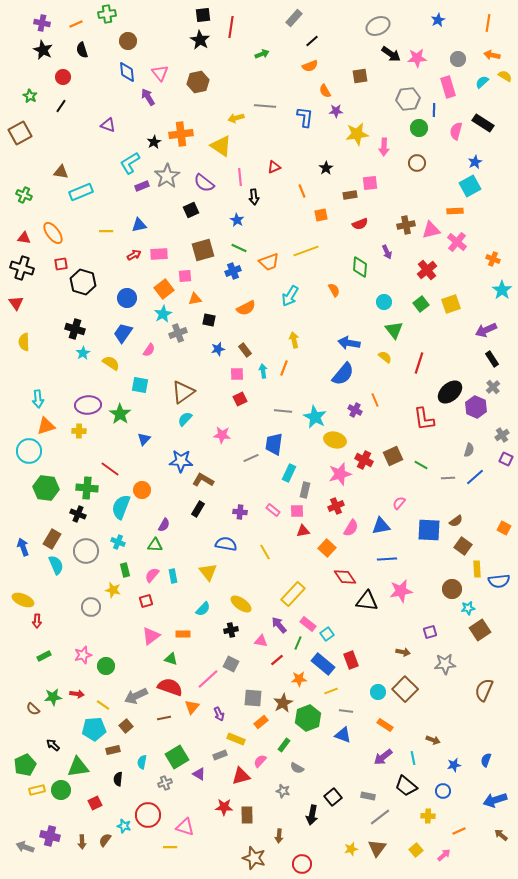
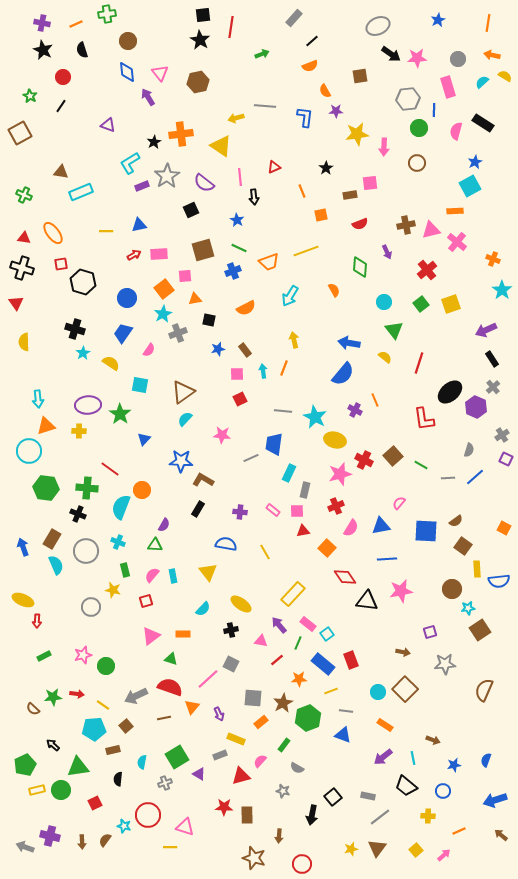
brown square at (393, 456): rotated 18 degrees counterclockwise
blue square at (429, 530): moved 3 px left, 1 px down
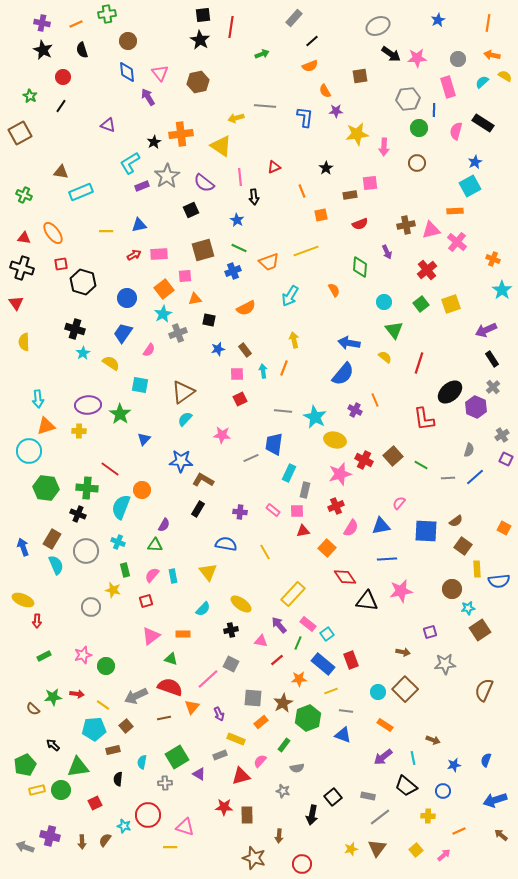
gray semicircle at (297, 768): rotated 40 degrees counterclockwise
gray cross at (165, 783): rotated 16 degrees clockwise
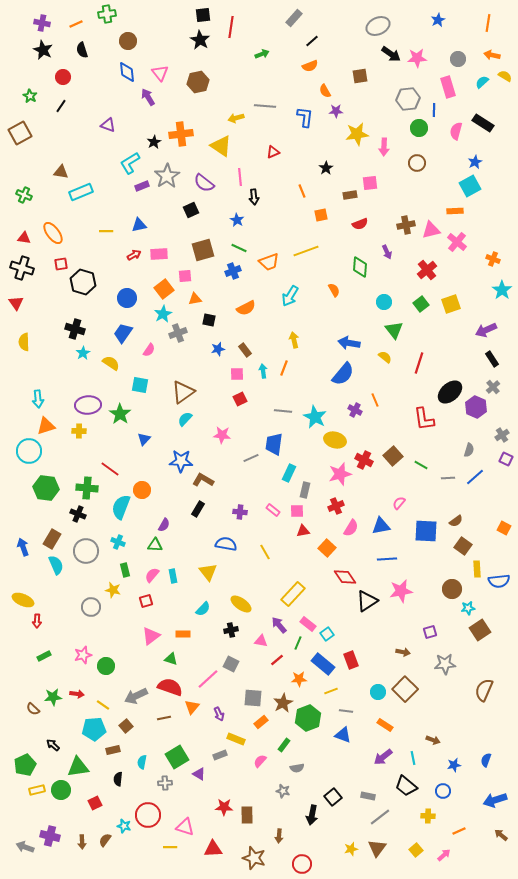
red triangle at (274, 167): moved 1 px left, 15 px up
black triangle at (367, 601): rotated 40 degrees counterclockwise
red triangle at (241, 776): moved 28 px left, 73 px down; rotated 12 degrees clockwise
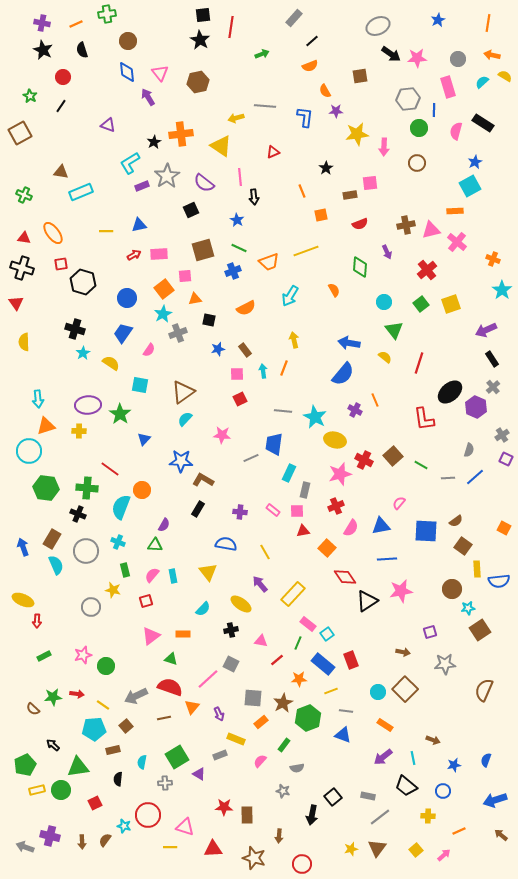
purple arrow at (279, 625): moved 19 px left, 41 px up
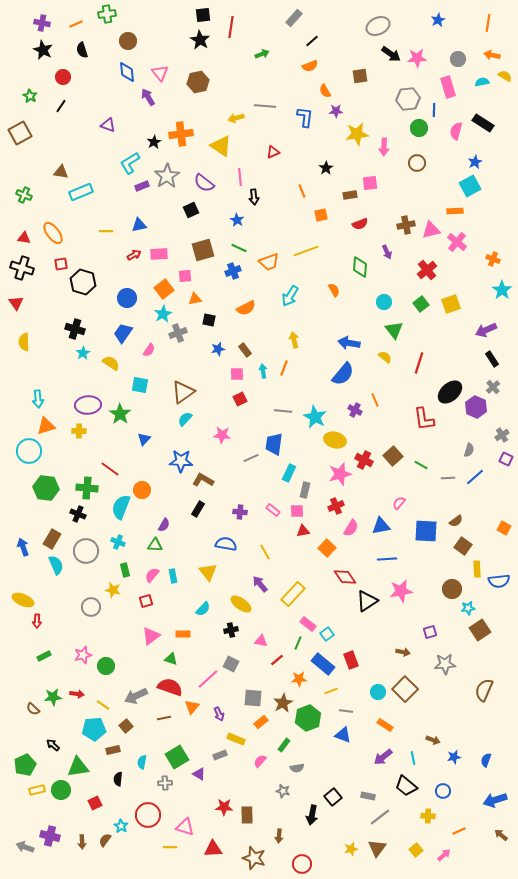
cyan semicircle at (482, 82): rotated 32 degrees clockwise
blue star at (454, 765): moved 8 px up
cyan star at (124, 826): moved 3 px left; rotated 16 degrees clockwise
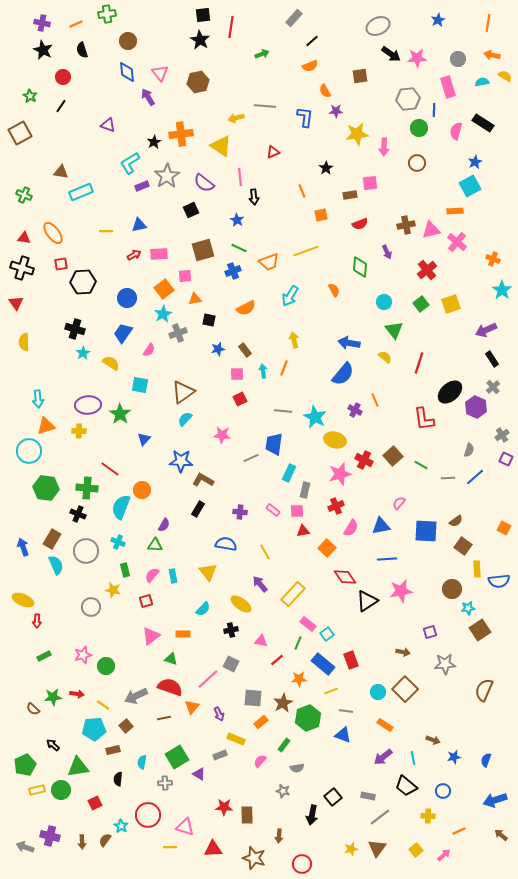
black hexagon at (83, 282): rotated 20 degrees counterclockwise
